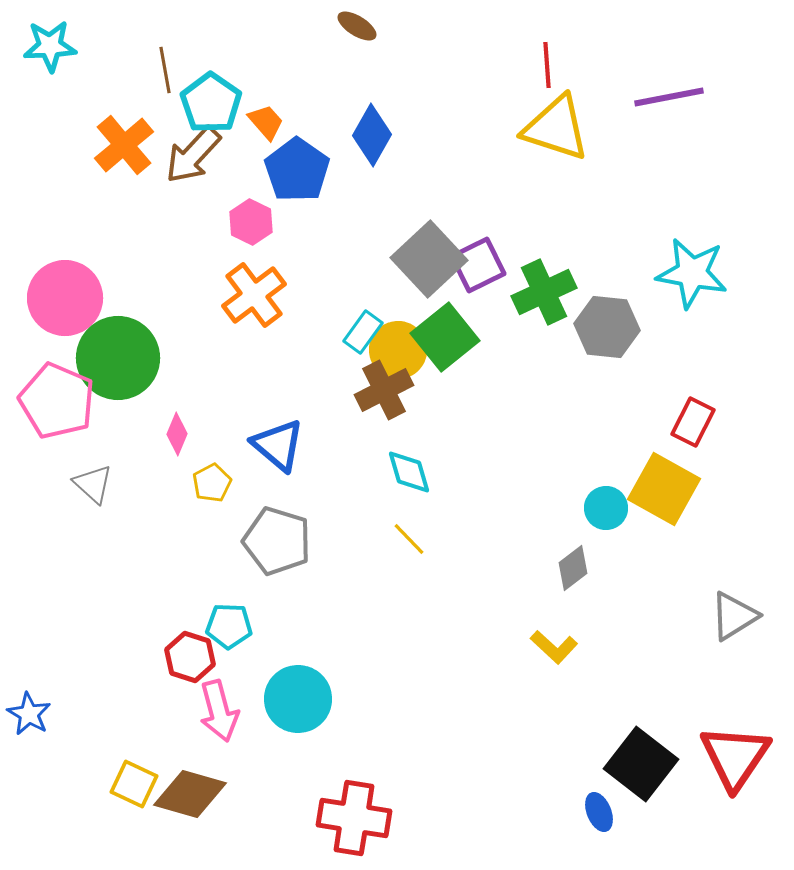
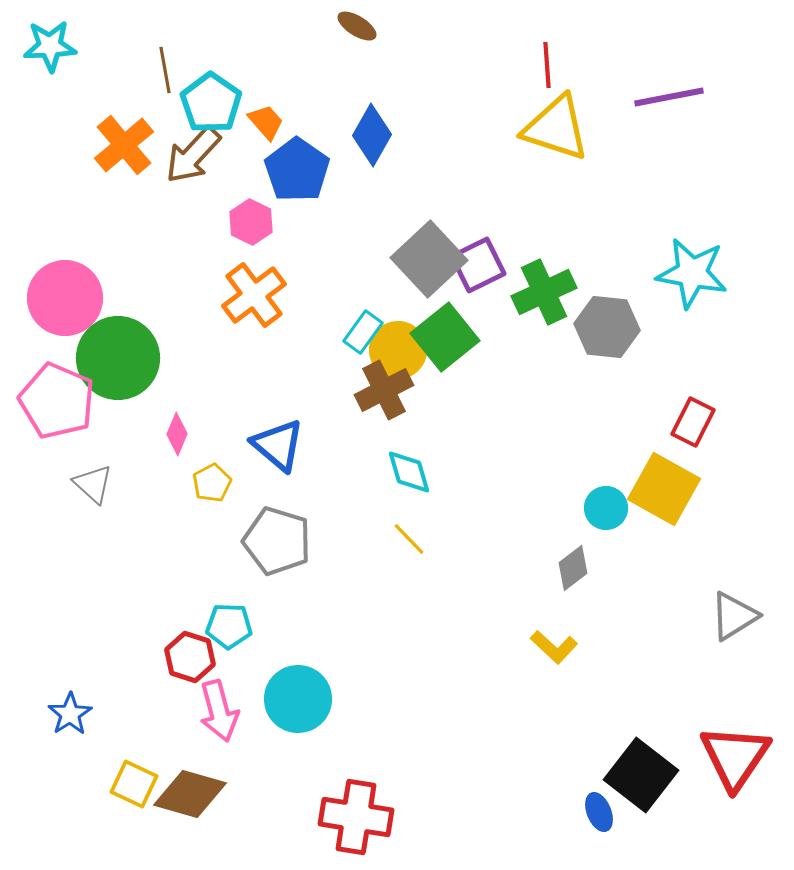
blue star at (29, 714): moved 41 px right; rotated 9 degrees clockwise
black square at (641, 764): moved 11 px down
red cross at (354, 818): moved 2 px right, 1 px up
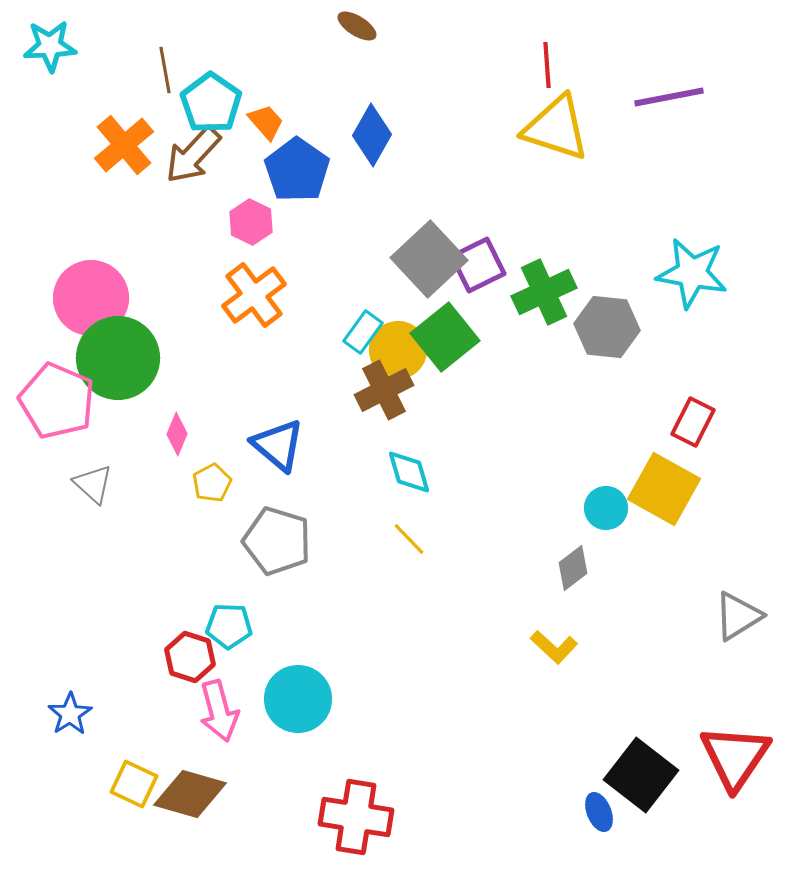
pink circle at (65, 298): moved 26 px right
gray triangle at (734, 616): moved 4 px right
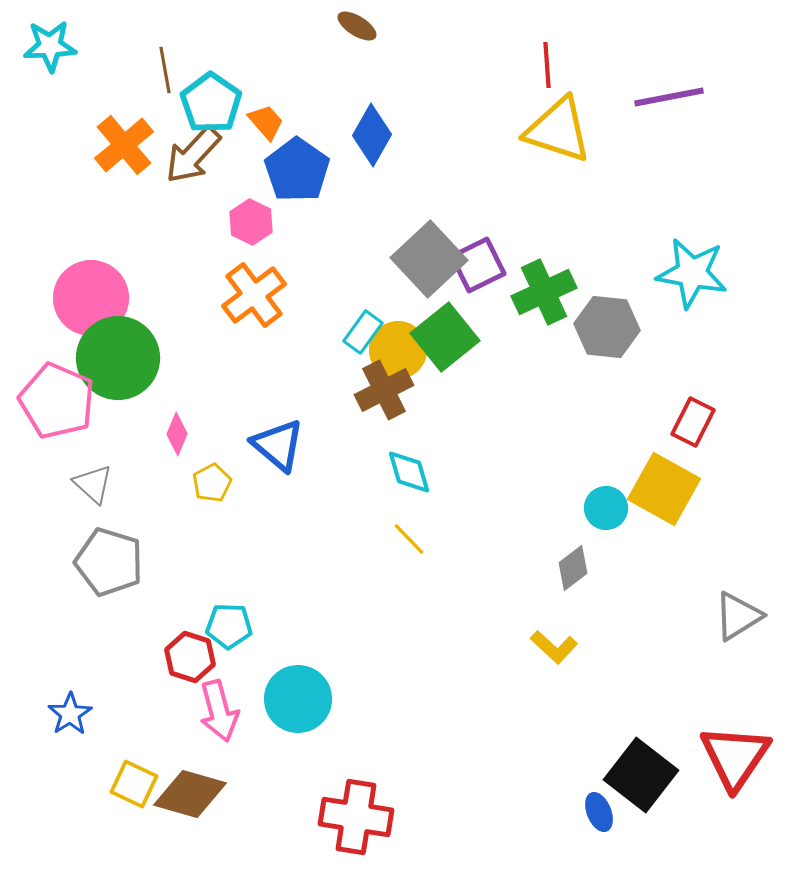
yellow triangle at (556, 128): moved 2 px right, 2 px down
gray pentagon at (277, 541): moved 168 px left, 21 px down
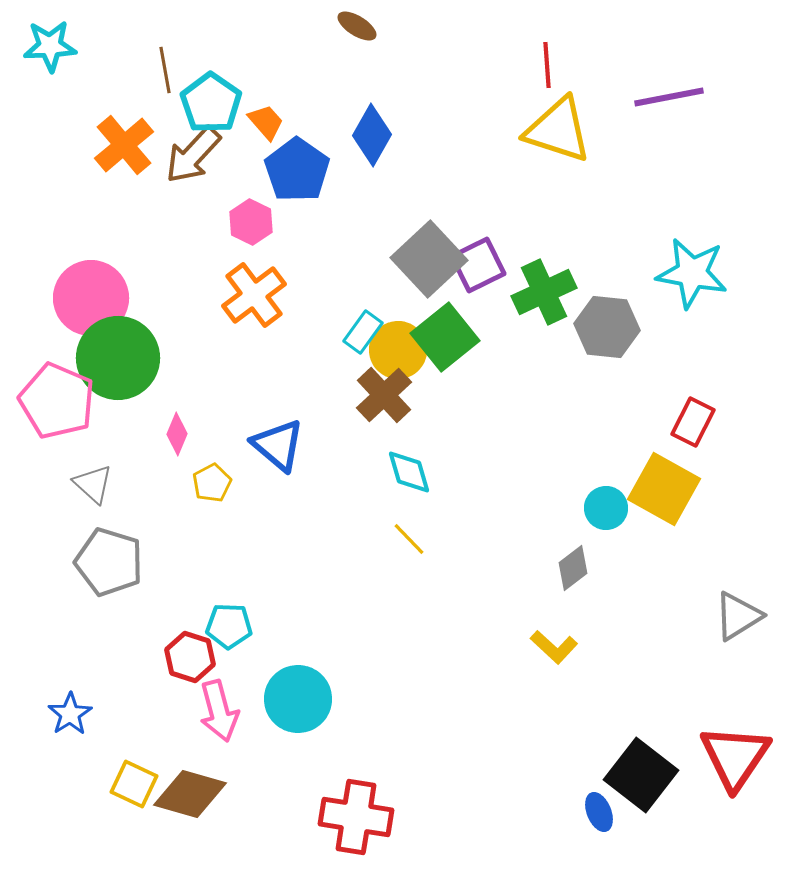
brown cross at (384, 390): moved 5 px down; rotated 16 degrees counterclockwise
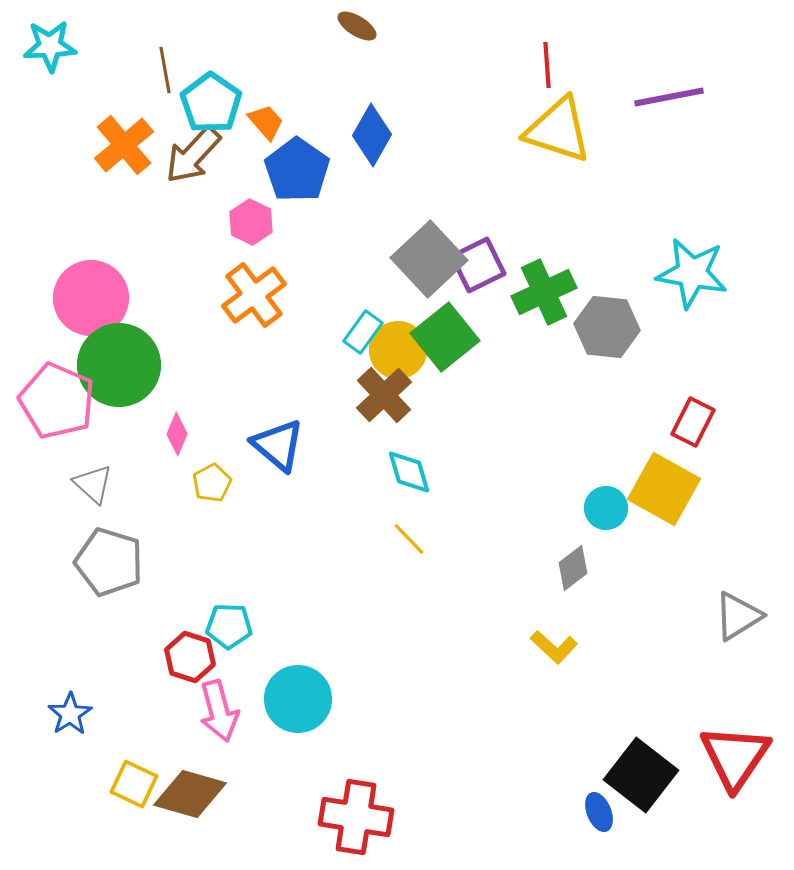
green circle at (118, 358): moved 1 px right, 7 px down
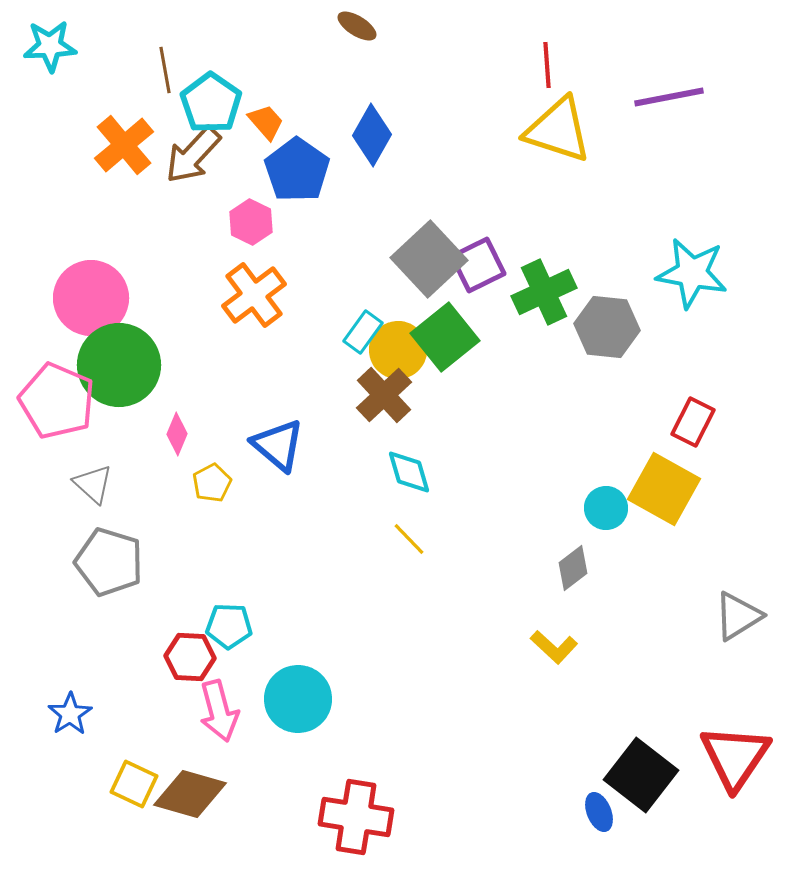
red hexagon at (190, 657): rotated 15 degrees counterclockwise
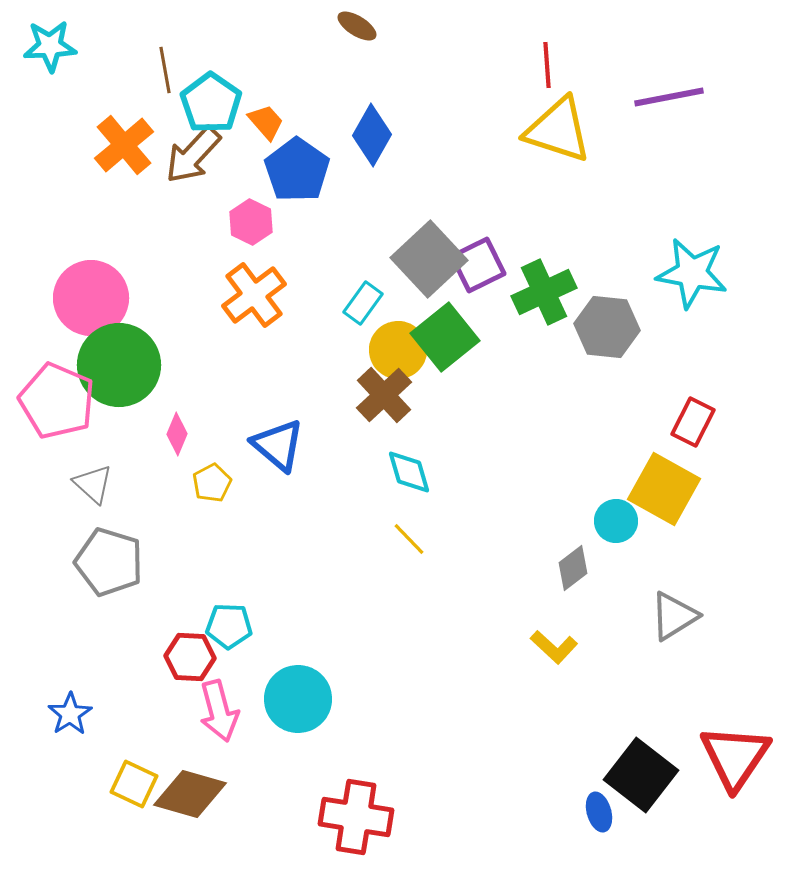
cyan rectangle at (363, 332): moved 29 px up
cyan circle at (606, 508): moved 10 px right, 13 px down
gray triangle at (738, 616): moved 64 px left
blue ellipse at (599, 812): rotated 6 degrees clockwise
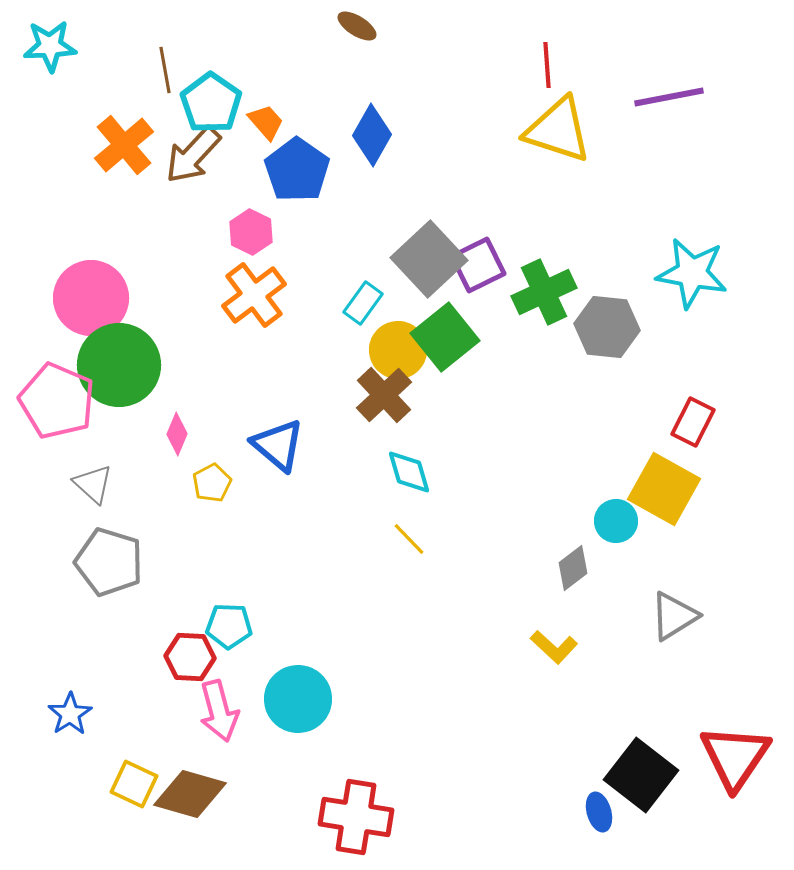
pink hexagon at (251, 222): moved 10 px down
